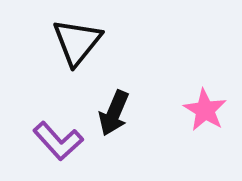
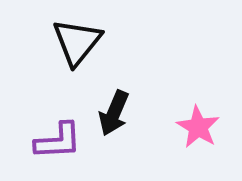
pink star: moved 7 px left, 17 px down
purple L-shape: rotated 51 degrees counterclockwise
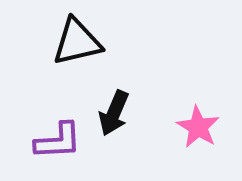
black triangle: rotated 38 degrees clockwise
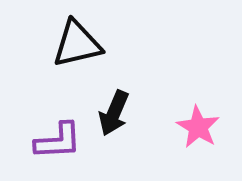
black triangle: moved 2 px down
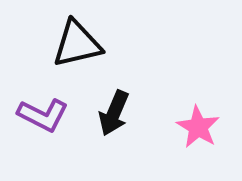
purple L-shape: moved 15 px left, 26 px up; rotated 30 degrees clockwise
